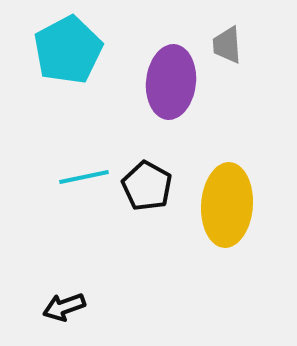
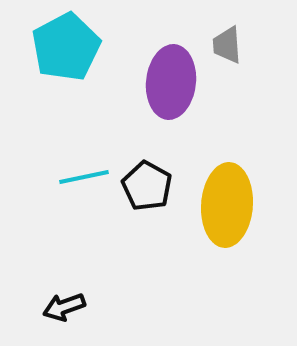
cyan pentagon: moved 2 px left, 3 px up
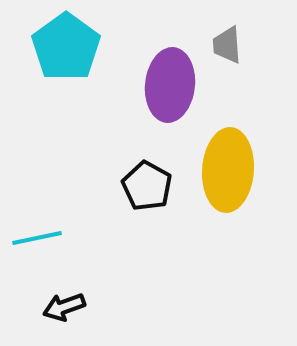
cyan pentagon: rotated 8 degrees counterclockwise
purple ellipse: moved 1 px left, 3 px down
cyan line: moved 47 px left, 61 px down
yellow ellipse: moved 1 px right, 35 px up
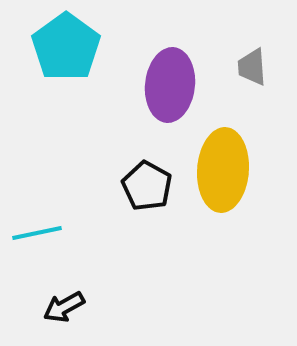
gray trapezoid: moved 25 px right, 22 px down
yellow ellipse: moved 5 px left
cyan line: moved 5 px up
black arrow: rotated 9 degrees counterclockwise
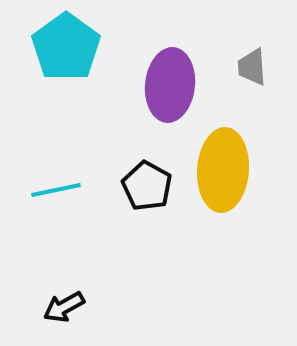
cyan line: moved 19 px right, 43 px up
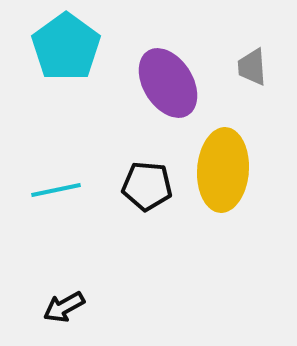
purple ellipse: moved 2 px left, 2 px up; rotated 38 degrees counterclockwise
black pentagon: rotated 24 degrees counterclockwise
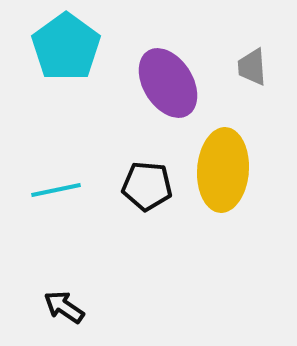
black arrow: rotated 63 degrees clockwise
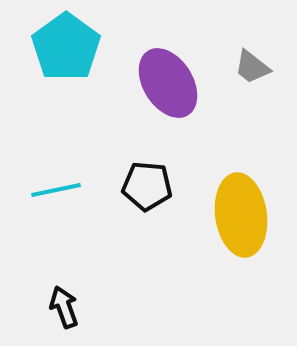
gray trapezoid: rotated 48 degrees counterclockwise
yellow ellipse: moved 18 px right, 45 px down; rotated 12 degrees counterclockwise
black arrow: rotated 36 degrees clockwise
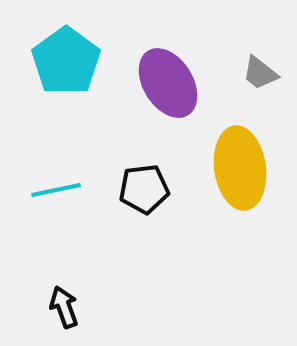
cyan pentagon: moved 14 px down
gray trapezoid: moved 8 px right, 6 px down
black pentagon: moved 3 px left, 3 px down; rotated 12 degrees counterclockwise
yellow ellipse: moved 1 px left, 47 px up
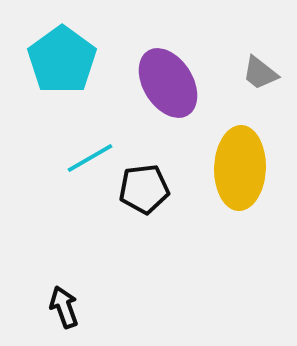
cyan pentagon: moved 4 px left, 1 px up
yellow ellipse: rotated 10 degrees clockwise
cyan line: moved 34 px right, 32 px up; rotated 18 degrees counterclockwise
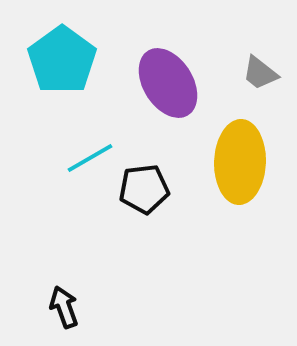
yellow ellipse: moved 6 px up
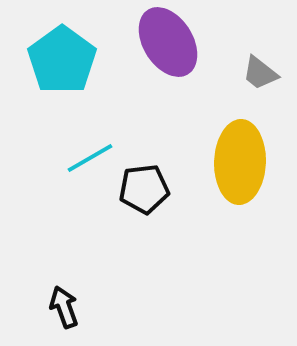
purple ellipse: moved 41 px up
